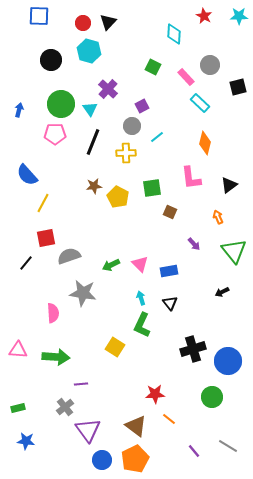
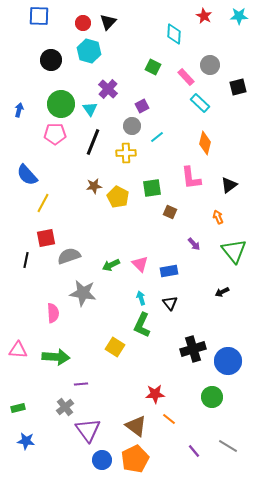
black line at (26, 263): moved 3 px up; rotated 28 degrees counterclockwise
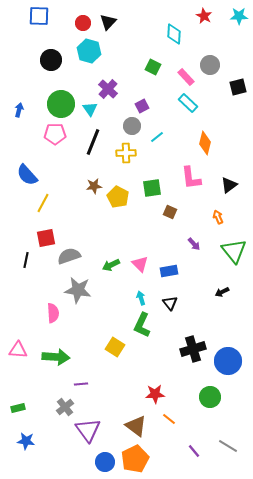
cyan rectangle at (200, 103): moved 12 px left
gray star at (83, 293): moved 5 px left, 3 px up
green circle at (212, 397): moved 2 px left
blue circle at (102, 460): moved 3 px right, 2 px down
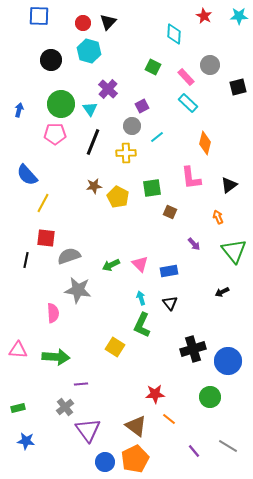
red square at (46, 238): rotated 18 degrees clockwise
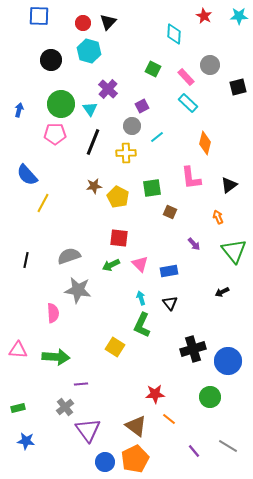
green square at (153, 67): moved 2 px down
red square at (46, 238): moved 73 px right
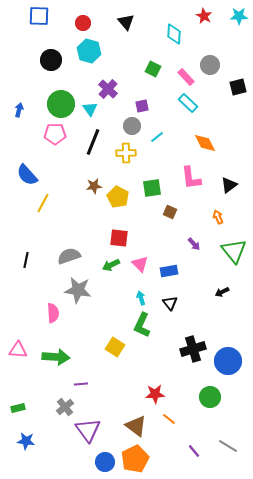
black triangle at (108, 22): moved 18 px right; rotated 24 degrees counterclockwise
purple square at (142, 106): rotated 16 degrees clockwise
orange diamond at (205, 143): rotated 40 degrees counterclockwise
